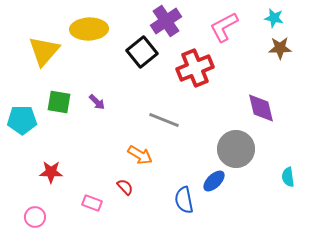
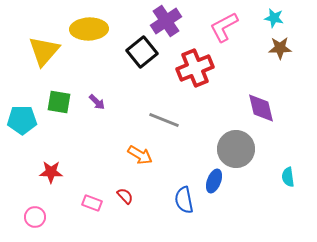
blue ellipse: rotated 25 degrees counterclockwise
red semicircle: moved 9 px down
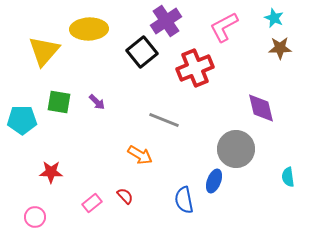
cyan star: rotated 12 degrees clockwise
pink rectangle: rotated 60 degrees counterclockwise
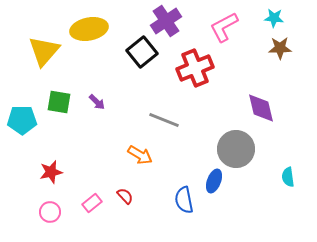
cyan star: rotated 18 degrees counterclockwise
yellow ellipse: rotated 9 degrees counterclockwise
red star: rotated 15 degrees counterclockwise
pink circle: moved 15 px right, 5 px up
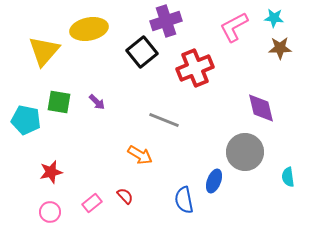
purple cross: rotated 16 degrees clockwise
pink L-shape: moved 10 px right
cyan pentagon: moved 4 px right; rotated 12 degrees clockwise
gray circle: moved 9 px right, 3 px down
